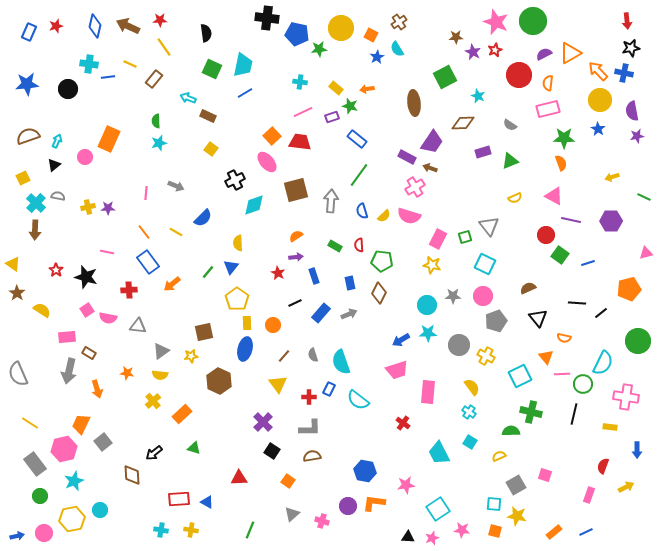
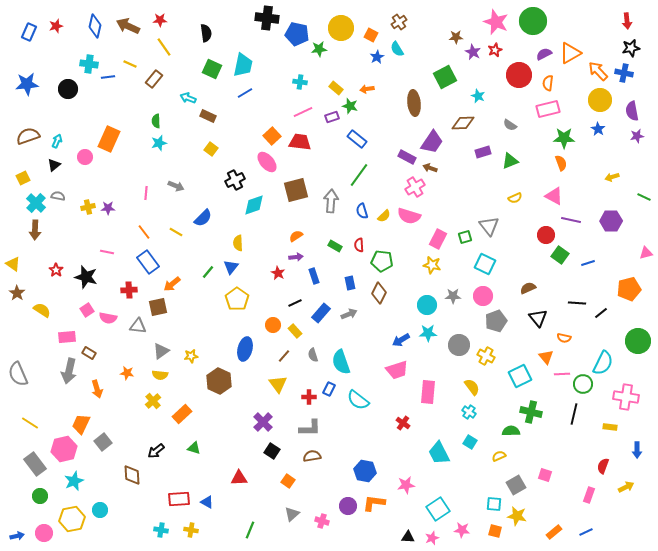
yellow rectangle at (247, 323): moved 48 px right, 8 px down; rotated 40 degrees counterclockwise
brown square at (204, 332): moved 46 px left, 25 px up
black arrow at (154, 453): moved 2 px right, 2 px up
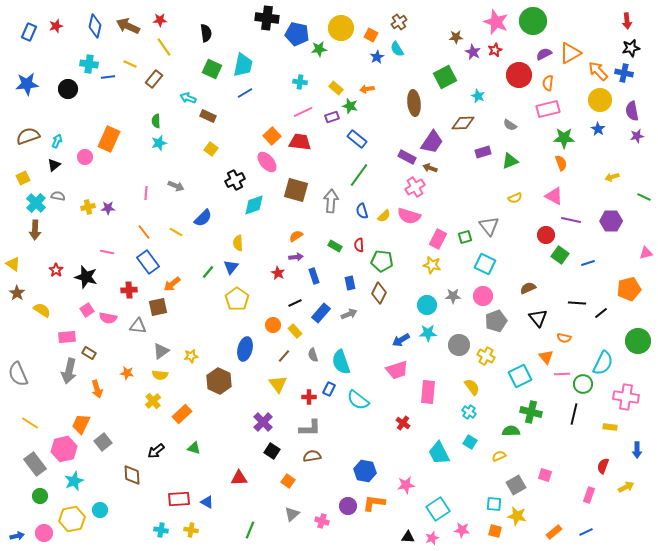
brown square at (296, 190): rotated 30 degrees clockwise
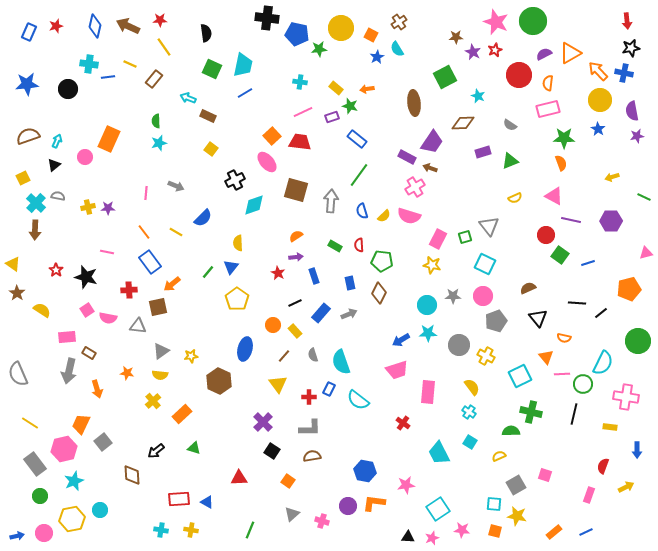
blue rectangle at (148, 262): moved 2 px right
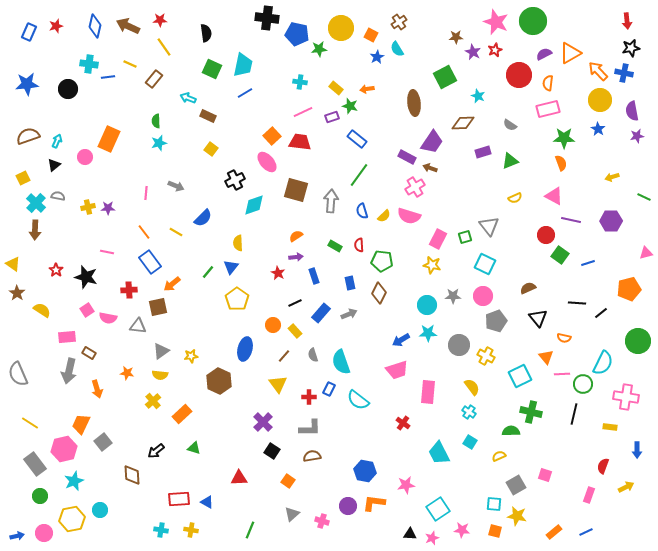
black triangle at (408, 537): moved 2 px right, 3 px up
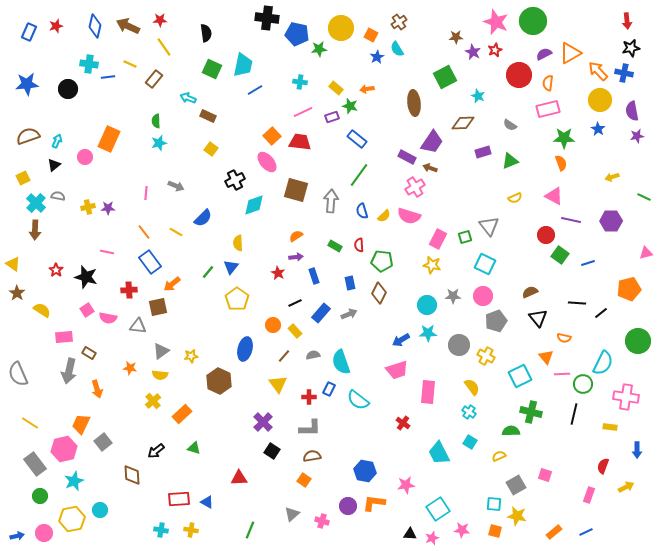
blue line at (245, 93): moved 10 px right, 3 px up
brown semicircle at (528, 288): moved 2 px right, 4 px down
pink rectangle at (67, 337): moved 3 px left
gray semicircle at (313, 355): rotated 96 degrees clockwise
orange star at (127, 373): moved 3 px right, 5 px up
orange square at (288, 481): moved 16 px right, 1 px up
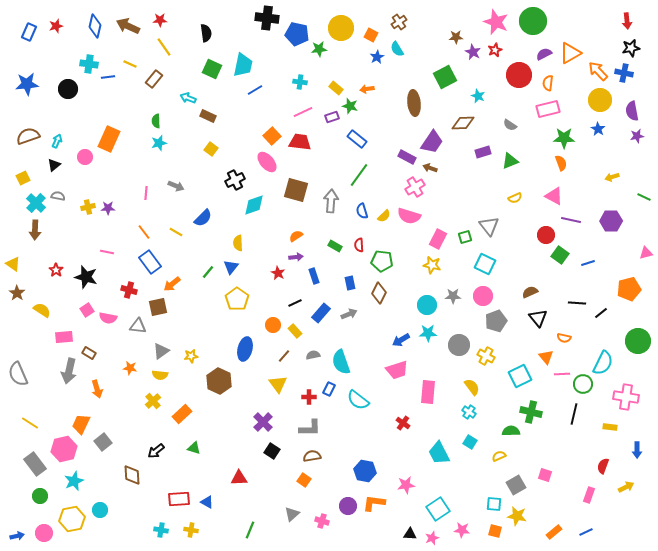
red cross at (129, 290): rotated 21 degrees clockwise
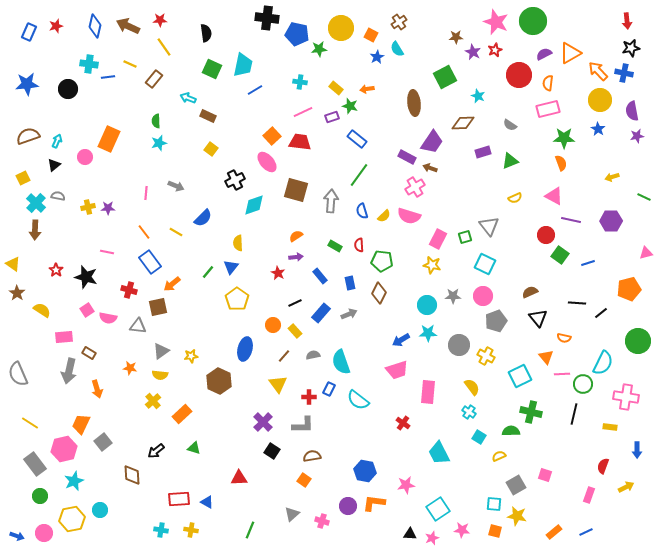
blue rectangle at (314, 276): moved 6 px right; rotated 21 degrees counterclockwise
gray L-shape at (310, 428): moved 7 px left, 3 px up
cyan square at (470, 442): moved 9 px right, 5 px up
blue arrow at (17, 536): rotated 32 degrees clockwise
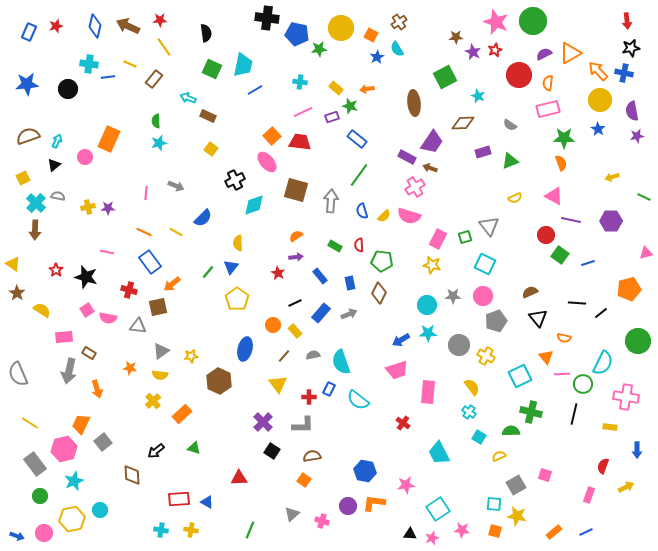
orange line at (144, 232): rotated 28 degrees counterclockwise
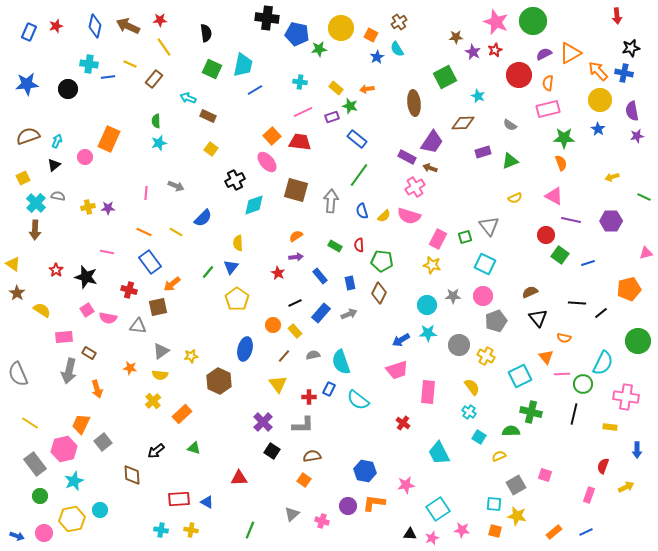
red arrow at (627, 21): moved 10 px left, 5 px up
